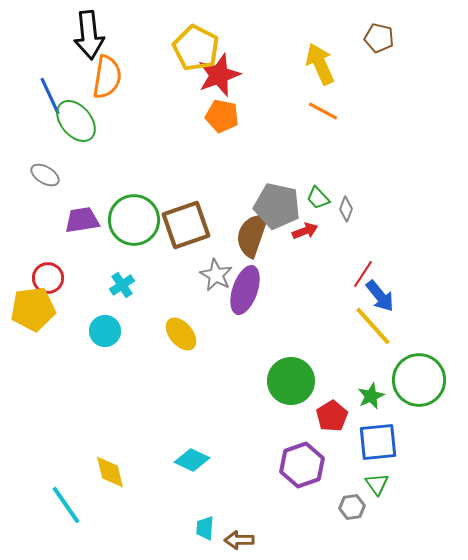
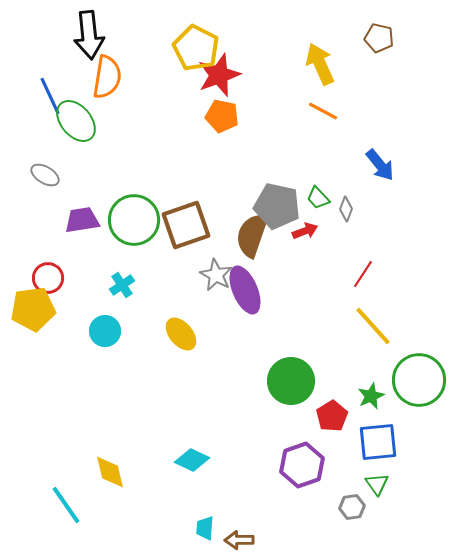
purple ellipse at (245, 290): rotated 42 degrees counterclockwise
blue arrow at (380, 296): moved 131 px up
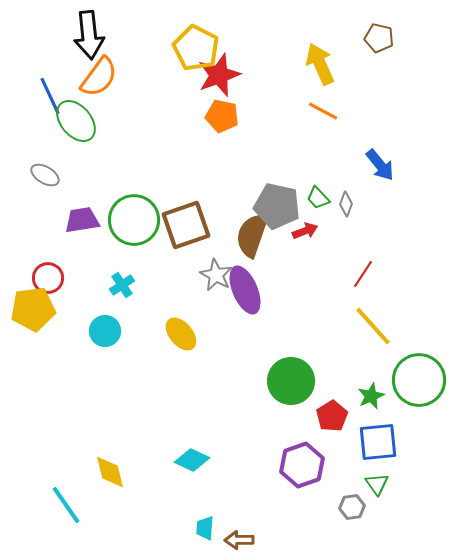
orange semicircle at (107, 77): moved 8 px left; rotated 27 degrees clockwise
gray diamond at (346, 209): moved 5 px up
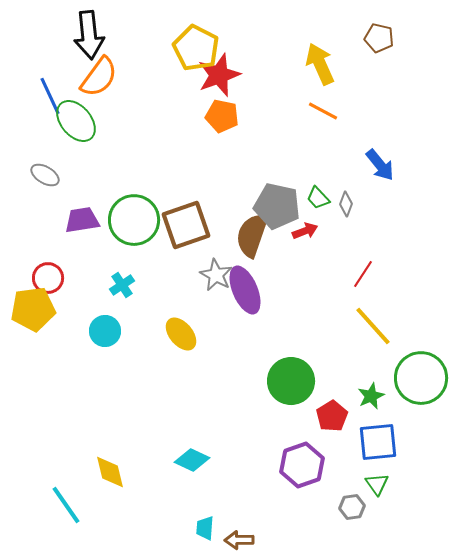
green circle at (419, 380): moved 2 px right, 2 px up
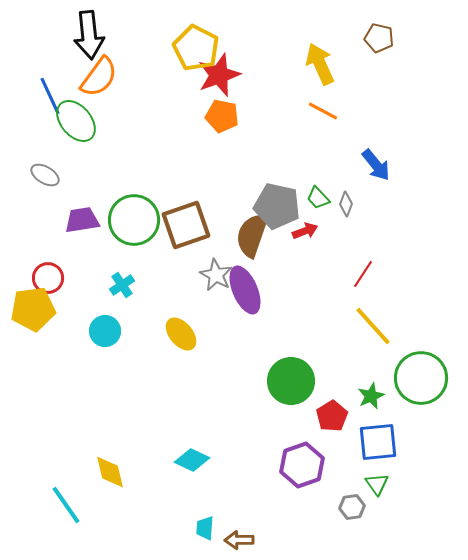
blue arrow at (380, 165): moved 4 px left
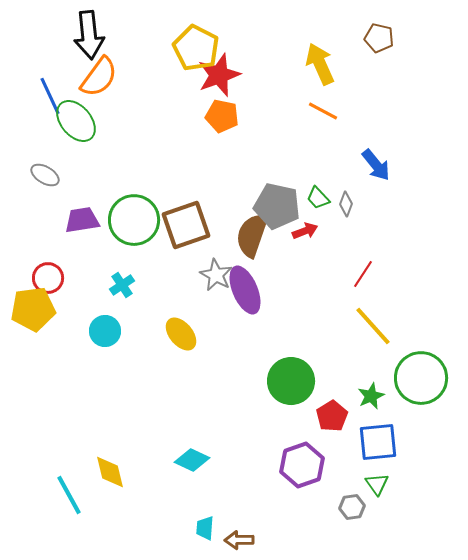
cyan line at (66, 505): moved 3 px right, 10 px up; rotated 6 degrees clockwise
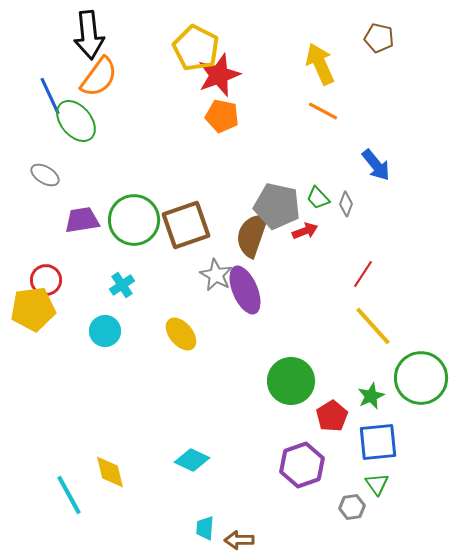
red circle at (48, 278): moved 2 px left, 2 px down
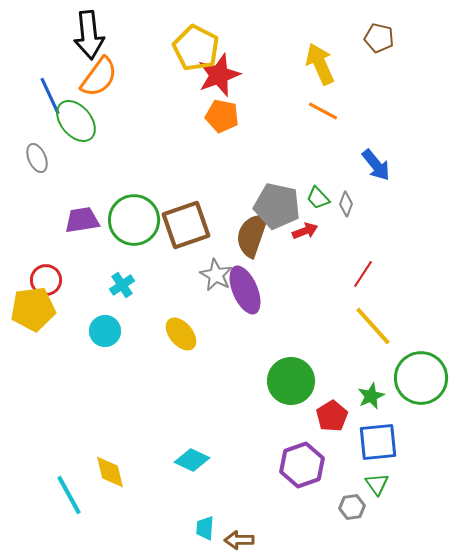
gray ellipse at (45, 175): moved 8 px left, 17 px up; rotated 36 degrees clockwise
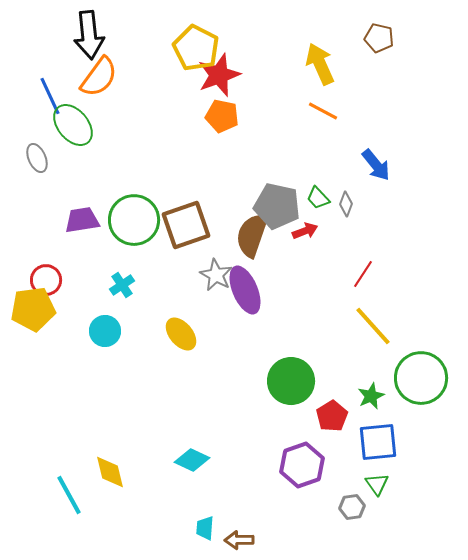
green ellipse at (76, 121): moved 3 px left, 4 px down
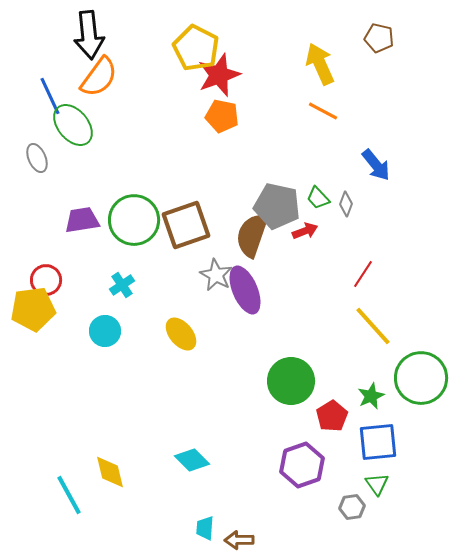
cyan diamond at (192, 460): rotated 20 degrees clockwise
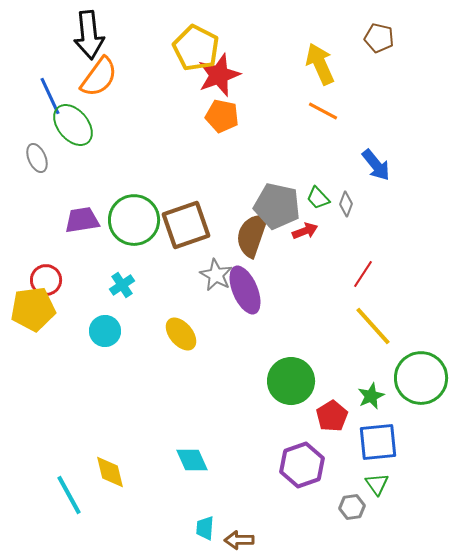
cyan diamond at (192, 460): rotated 20 degrees clockwise
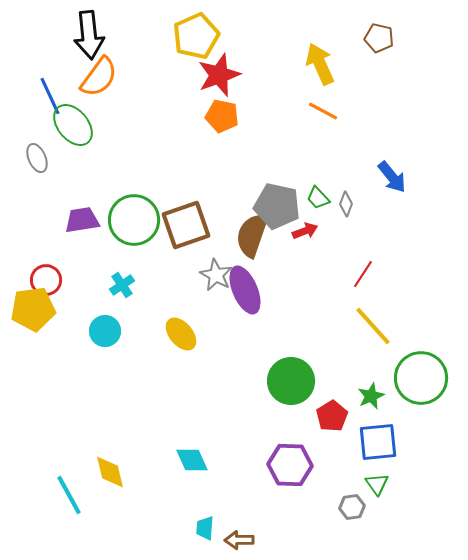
yellow pentagon at (196, 48): moved 12 px up; rotated 21 degrees clockwise
blue arrow at (376, 165): moved 16 px right, 12 px down
purple hexagon at (302, 465): moved 12 px left; rotated 21 degrees clockwise
